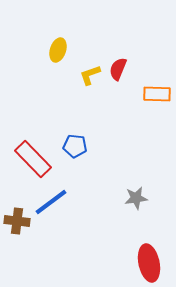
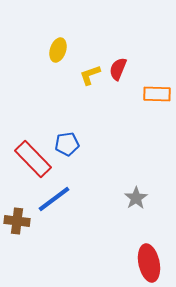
blue pentagon: moved 8 px left, 2 px up; rotated 15 degrees counterclockwise
gray star: rotated 25 degrees counterclockwise
blue line: moved 3 px right, 3 px up
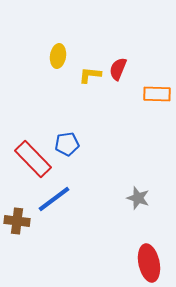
yellow ellipse: moved 6 px down; rotated 10 degrees counterclockwise
yellow L-shape: rotated 25 degrees clockwise
gray star: moved 2 px right; rotated 20 degrees counterclockwise
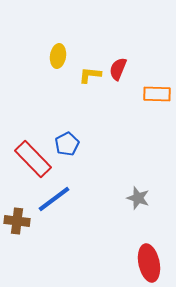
blue pentagon: rotated 20 degrees counterclockwise
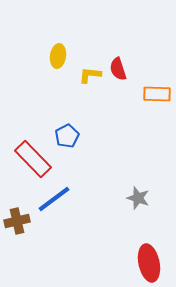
red semicircle: rotated 40 degrees counterclockwise
blue pentagon: moved 8 px up
brown cross: rotated 20 degrees counterclockwise
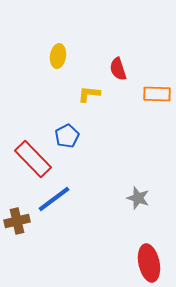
yellow L-shape: moved 1 px left, 19 px down
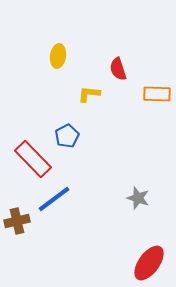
red ellipse: rotated 48 degrees clockwise
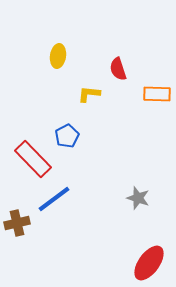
brown cross: moved 2 px down
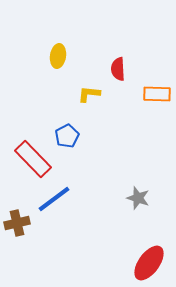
red semicircle: rotated 15 degrees clockwise
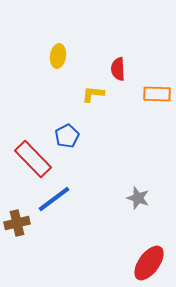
yellow L-shape: moved 4 px right
